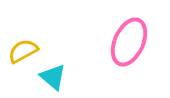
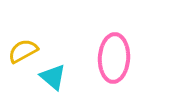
pink ellipse: moved 15 px left, 16 px down; rotated 21 degrees counterclockwise
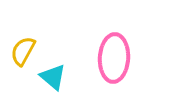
yellow semicircle: rotated 32 degrees counterclockwise
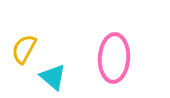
yellow semicircle: moved 1 px right, 2 px up
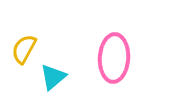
cyan triangle: rotated 40 degrees clockwise
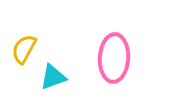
cyan triangle: rotated 20 degrees clockwise
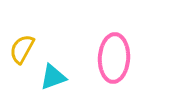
yellow semicircle: moved 2 px left
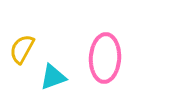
pink ellipse: moved 9 px left
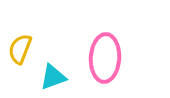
yellow semicircle: moved 2 px left; rotated 8 degrees counterclockwise
